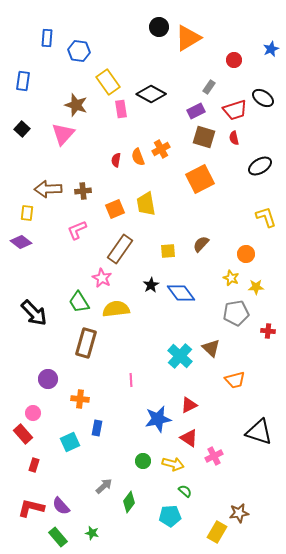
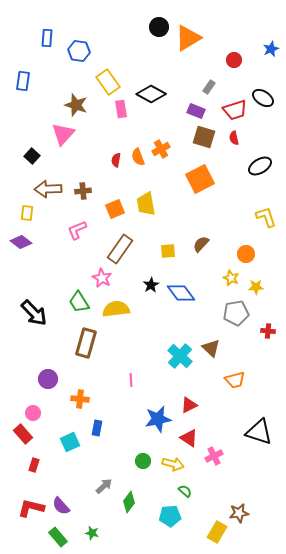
purple rectangle at (196, 111): rotated 48 degrees clockwise
black square at (22, 129): moved 10 px right, 27 px down
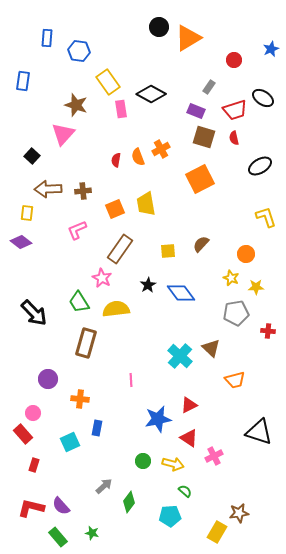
black star at (151, 285): moved 3 px left
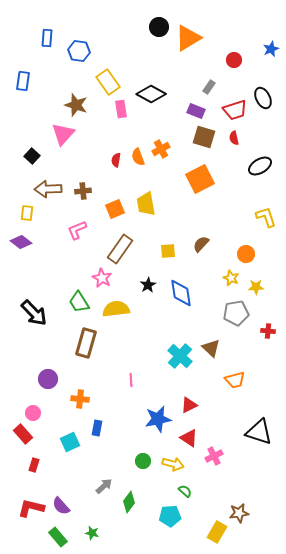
black ellipse at (263, 98): rotated 30 degrees clockwise
blue diamond at (181, 293): rotated 28 degrees clockwise
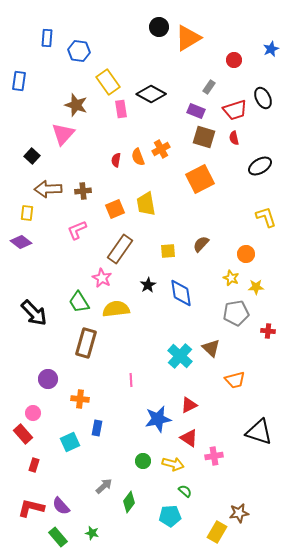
blue rectangle at (23, 81): moved 4 px left
pink cross at (214, 456): rotated 18 degrees clockwise
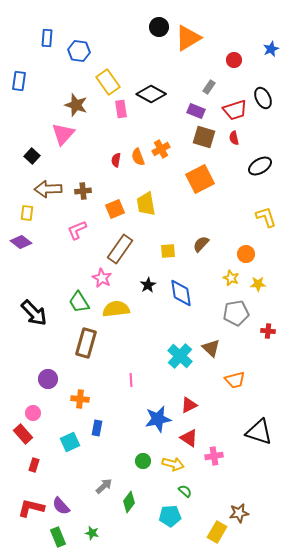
yellow star at (256, 287): moved 2 px right, 3 px up
green rectangle at (58, 537): rotated 18 degrees clockwise
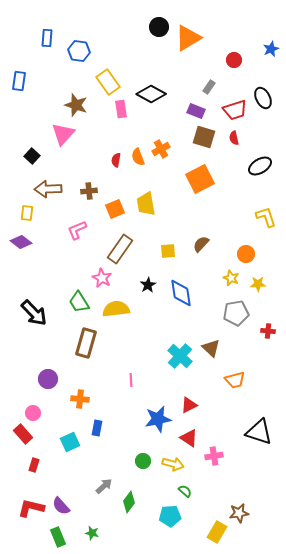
brown cross at (83, 191): moved 6 px right
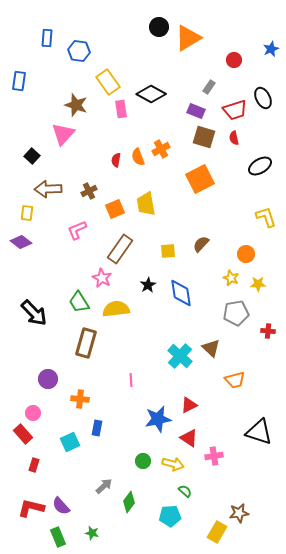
brown cross at (89, 191): rotated 21 degrees counterclockwise
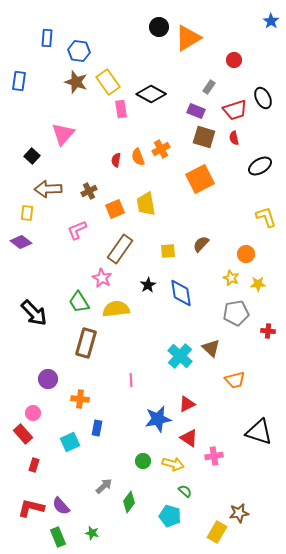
blue star at (271, 49): moved 28 px up; rotated 14 degrees counterclockwise
brown star at (76, 105): moved 23 px up
red triangle at (189, 405): moved 2 px left, 1 px up
cyan pentagon at (170, 516): rotated 20 degrees clockwise
